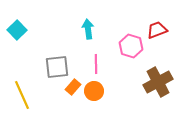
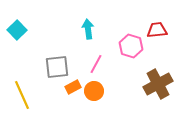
red trapezoid: rotated 15 degrees clockwise
pink line: rotated 30 degrees clockwise
brown cross: moved 2 px down
orange rectangle: rotated 21 degrees clockwise
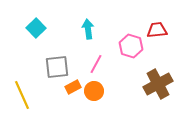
cyan square: moved 19 px right, 2 px up
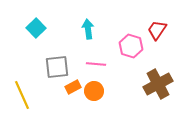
red trapezoid: rotated 50 degrees counterclockwise
pink line: rotated 66 degrees clockwise
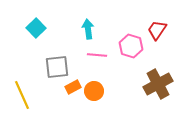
pink line: moved 1 px right, 9 px up
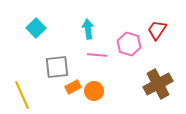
pink hexagon: moved 2 px left, 2 px up
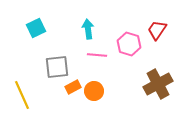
cyan square: rotated 18 degrees clockwise
